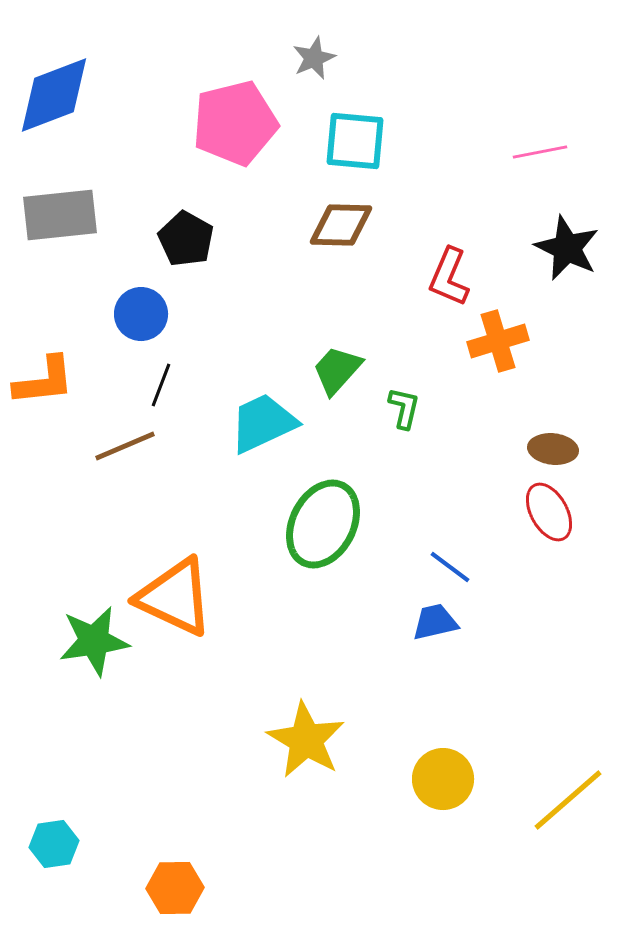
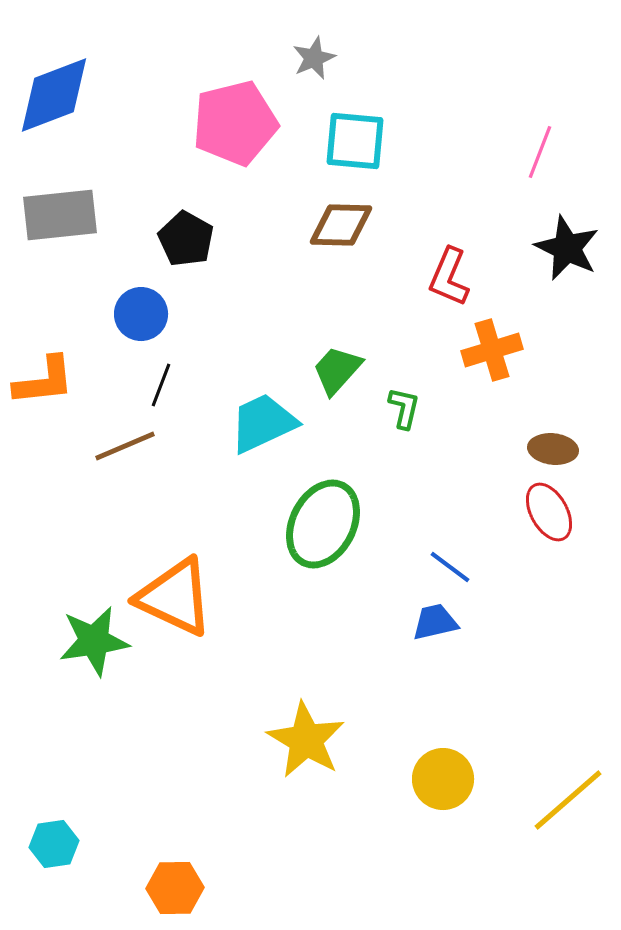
pink line: rotated 58 degrees counterclockwise
orange cross: moved 6 px left, 9 px down
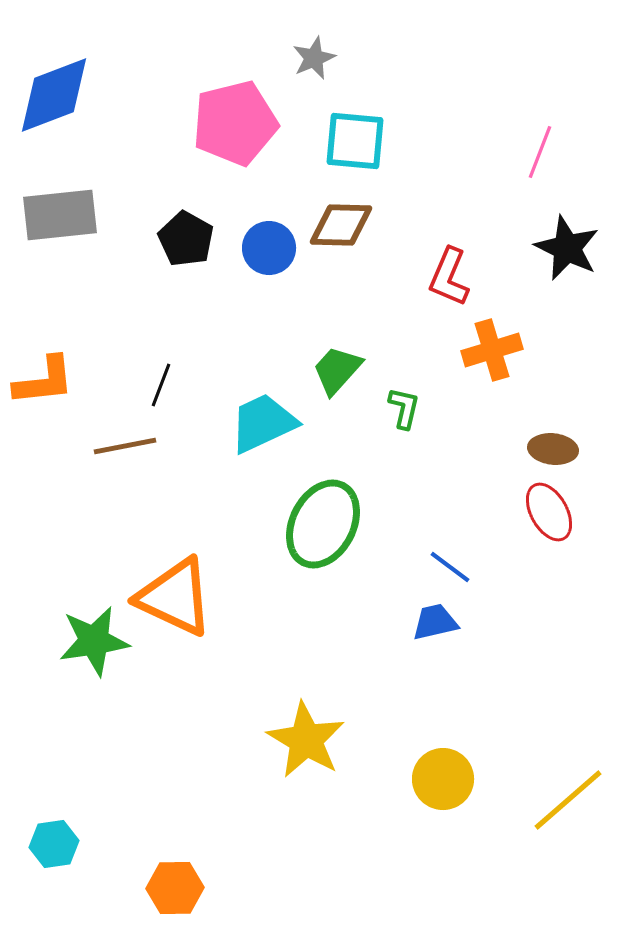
blue circle: moved 128 px right, 66 px up
brown line: rotated 12 degrees clockwise
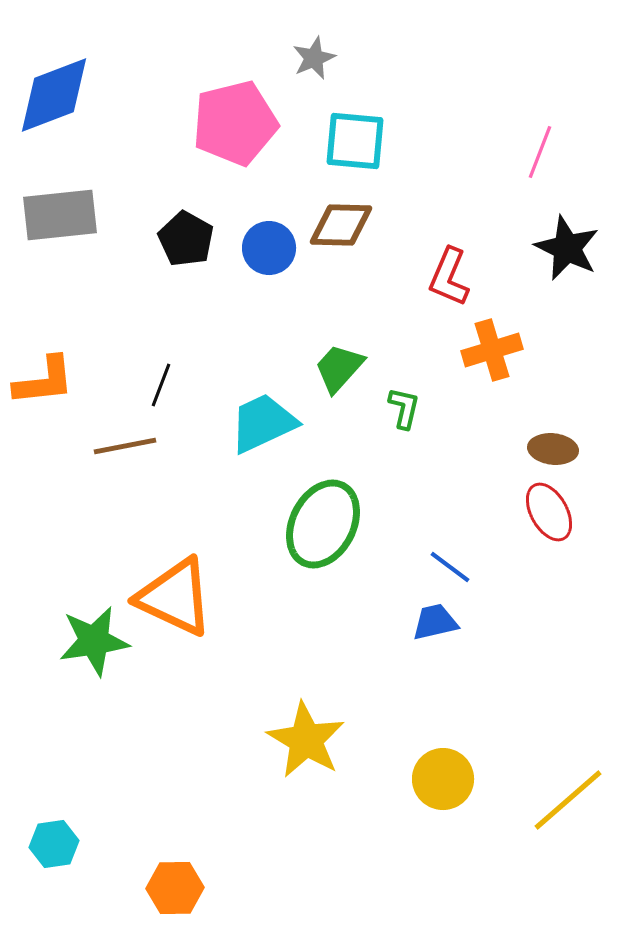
green trapezoid: moved 2 px right, 2 px up
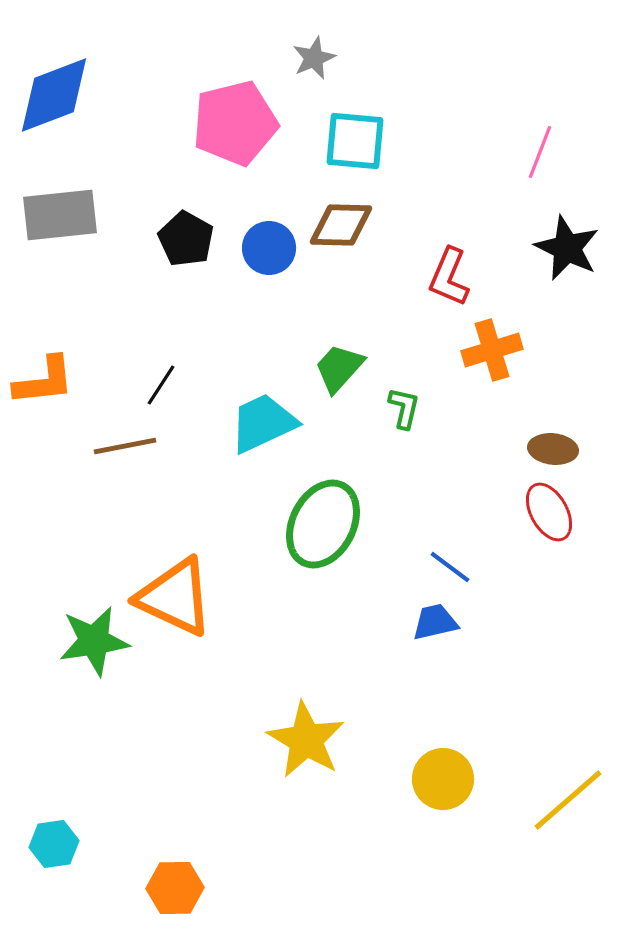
black line: rotated 12 degrees clockwise
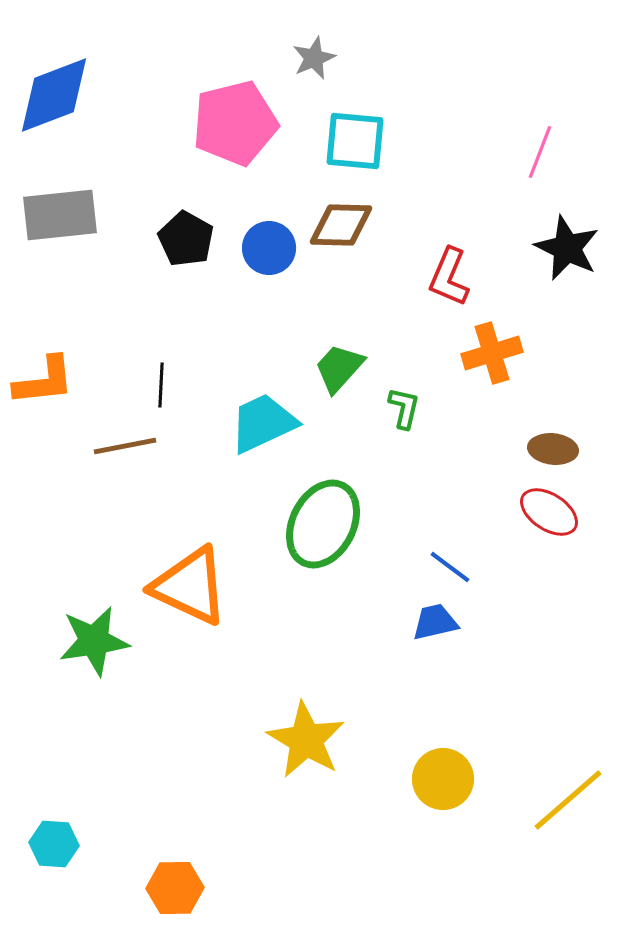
orange cross: moved 3 px down
black line: rotated 30 degrees counterclockwise
red ellipse: rotated 28 degrees counterclockwise
orange triangle: moved 15 px right, 11 px up
cyan hexagon: rotated 12 degrees clockwise
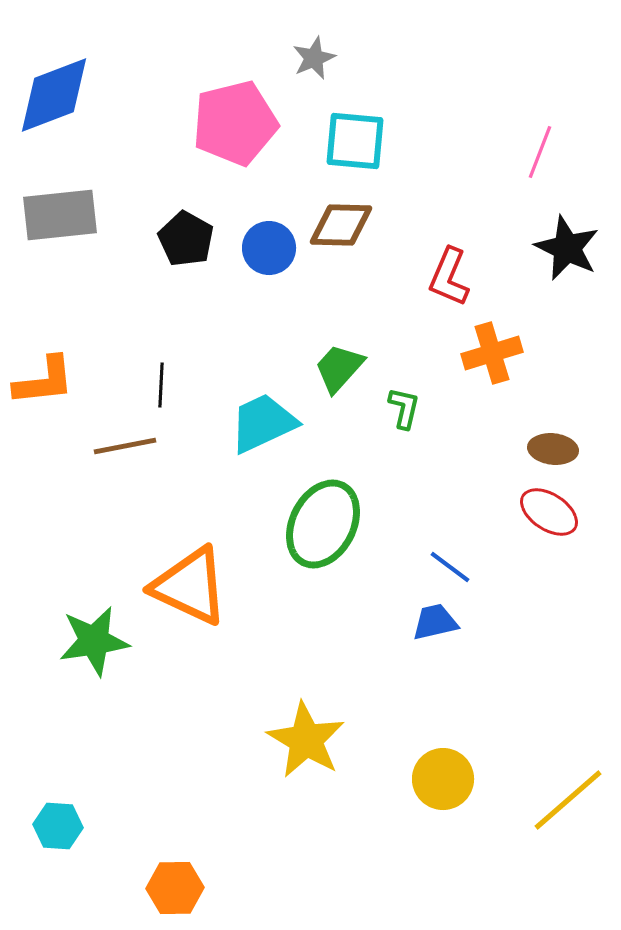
cyan hexagon: moved 4 px right, 18 px up
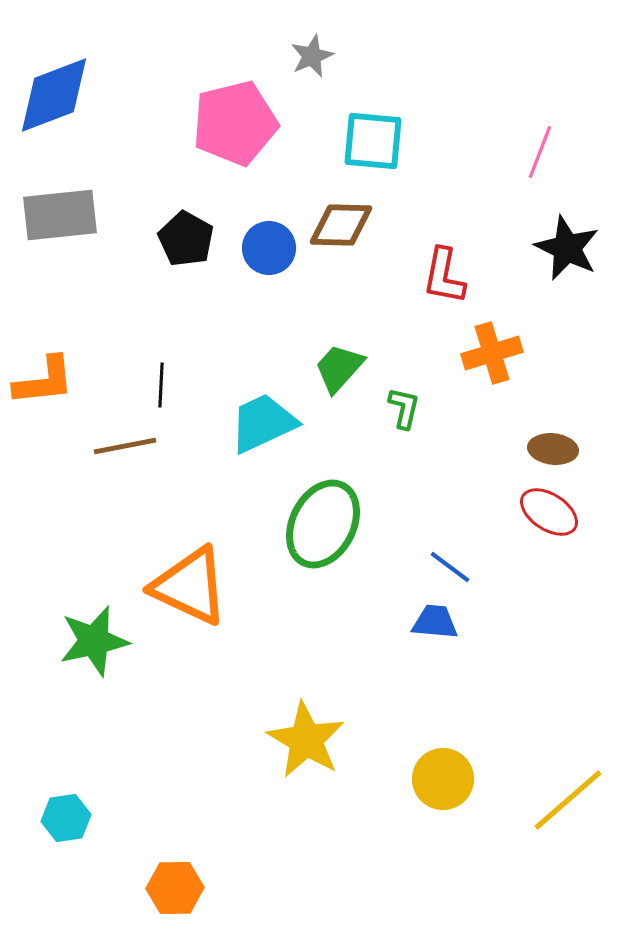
gray star: moved 2 px left, 2 px up
cyan square: moved 18 px right
red L-shape: moved 5 px left, 1 px up; rotated 12 degrees counterclockwise
blue trapezoid: rotated 18 degrees clockwise
green star: rotated 4 degrees counterclockwise
cyan hexagon: moved 8 px right, 8 px up; rotated 12 degrees counterclockwise
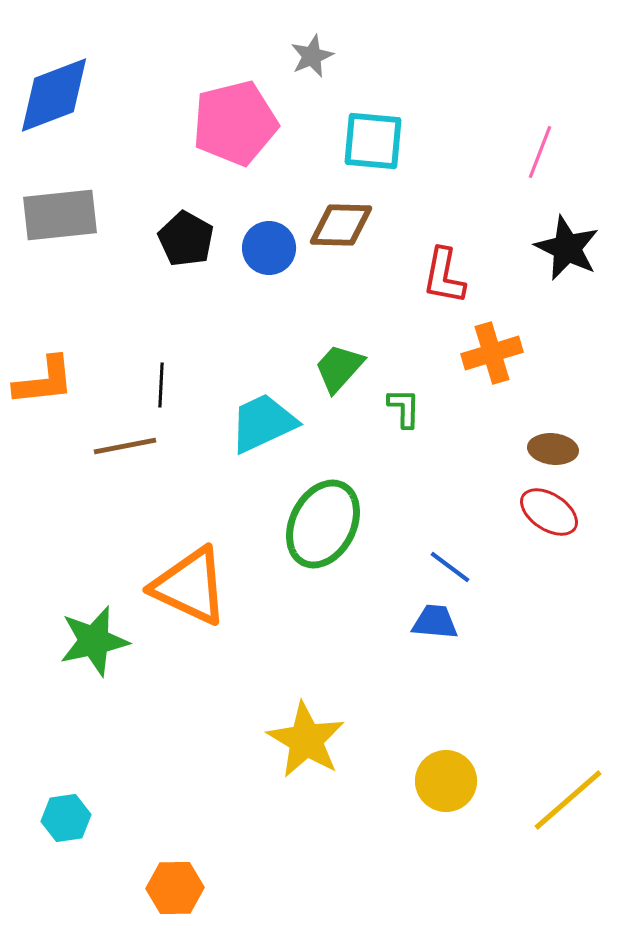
green L-shape: rotated 12 degrees counterclockwise
yellow circle: moved 3 px right, 2 px down
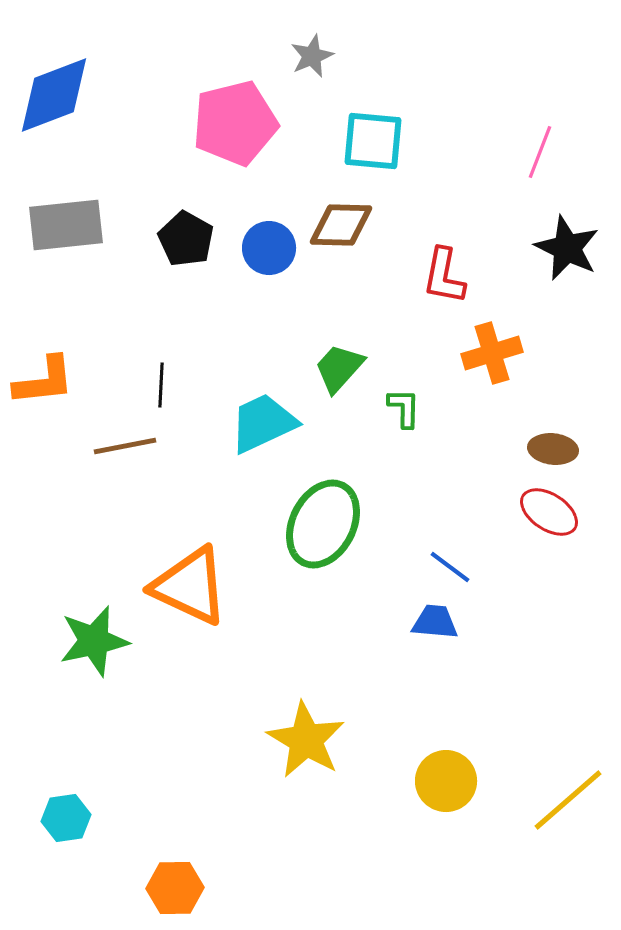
gray rectangle: moved 6 px right, 10 px down
